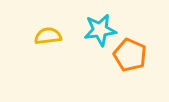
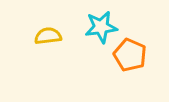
cyan star: moved 1 px right, 3 px up
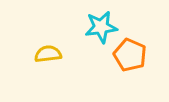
yellow semicircle: moved 18 px down
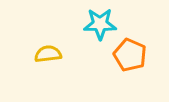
cyan star: moved 1 px left, 3 px up; rotated 8 degrees clockwise
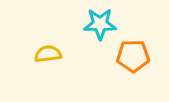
orange pentagon: moved 3 px right, 1 px down; rotated 24 degrees counterclockwise
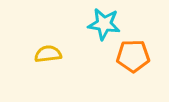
cyan star: moved 4 px right; rotated 8 degrees clockwise
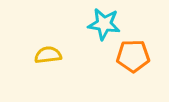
yellow semicircle: moved 1 px down
